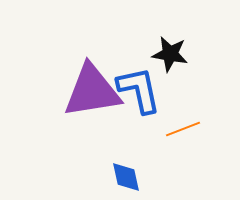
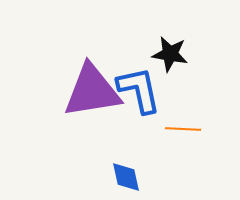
orange line: rotated 24 degrees clockwise
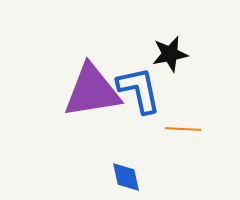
black star: rotated 21 degrees counterclockwise
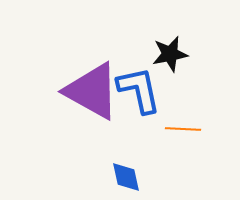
purple triangle: rotated 38 degrees clockwise
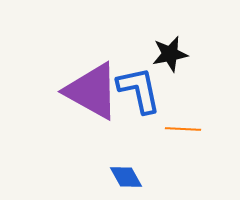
blue diamond: rotated 16 degrees counterclockwise
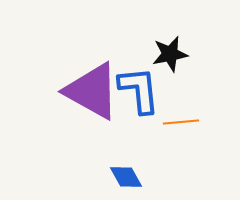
blue L-shape: rotated 6 degrees clockwise
orange line: moved 2 px left, 7 px up; rotated 8 degrees counterclockwise
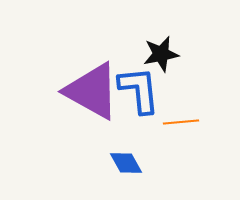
black star: moved 9 px left
blue diamond: moved 14 px up
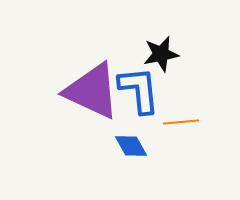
purple triangle: rotated 4 degrees counterclockwise
blue diamond: moved 5 px right, 17 px up
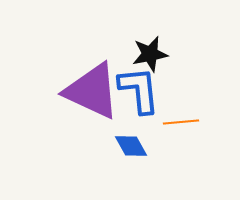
black star: moved 11 px left
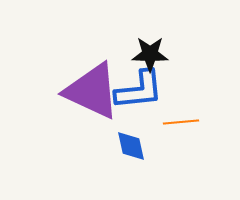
black star: rotated 12 degrees clockwise
blue L-shape: rotated 90 degrees clockwise
blue diamond: rotated 16 degrees clockwise
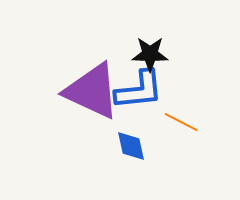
orange line: rotated 32 degrees clockwise
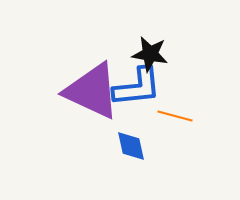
black star: rotated 9 degrees clockwise
blue L-shape: moved 2 px left, 3 px up
orange line: moved 6 px left, 6 px up; rotated 12 degrees counterclockwise
